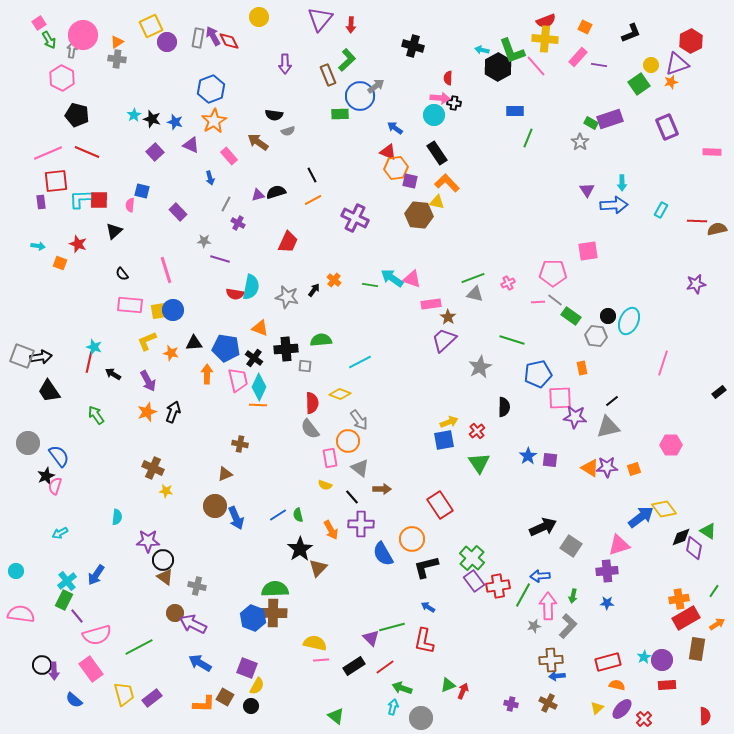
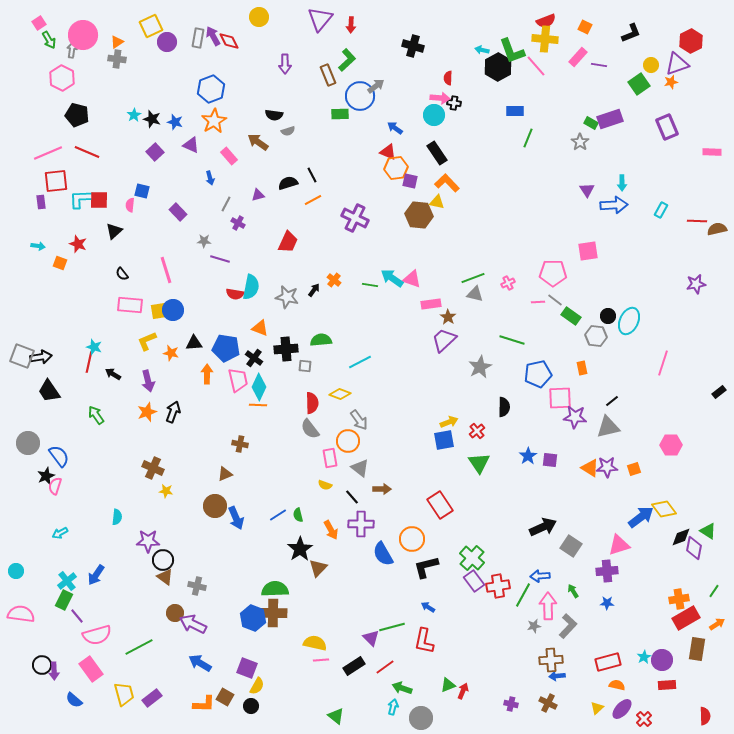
black semicircle at (276, 192): moved 12 px right, 9 px up
purple arrow at (148, 381): rotated 15 degrees clockwise
green arrow at (573, 596): moved 5 px up; rotated 136 degrees clockwise
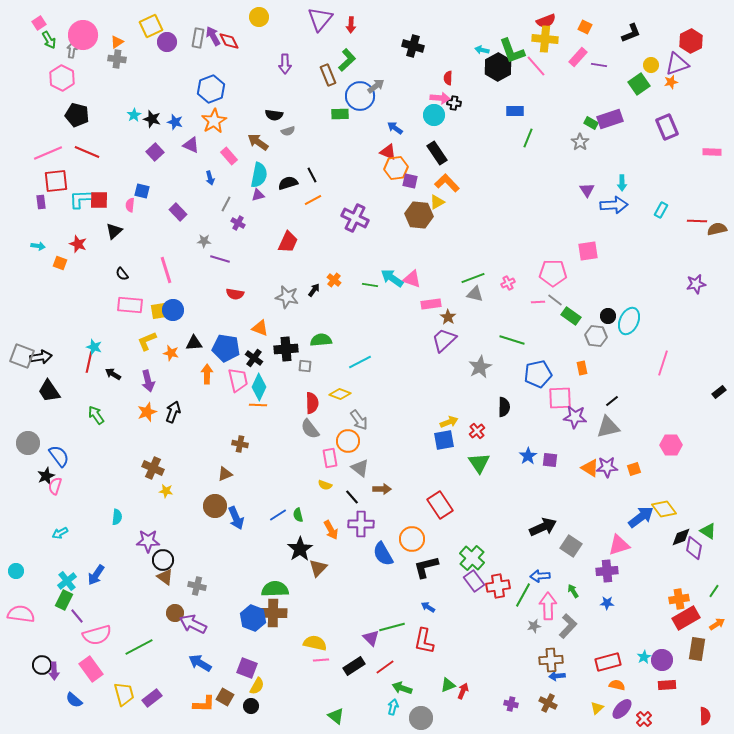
yellow triangle at (437, 202): rotated 42 degrees counterclockwise
cyan semicircle at (251, 287): moved 8 px right, 112 px up
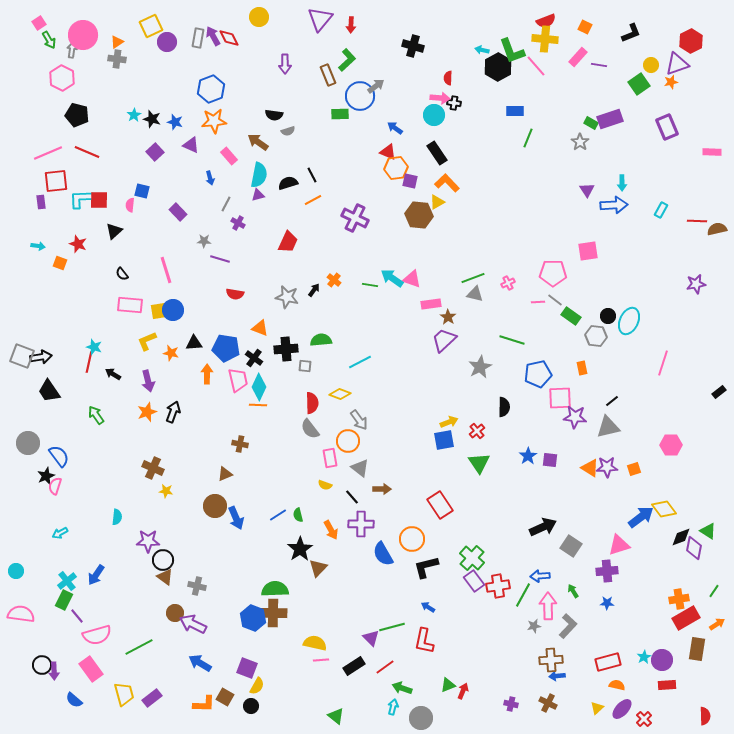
red diamond at (229, 41): moved 3 px up
orange star at (214, 121): rotated 25 degrees clockwise
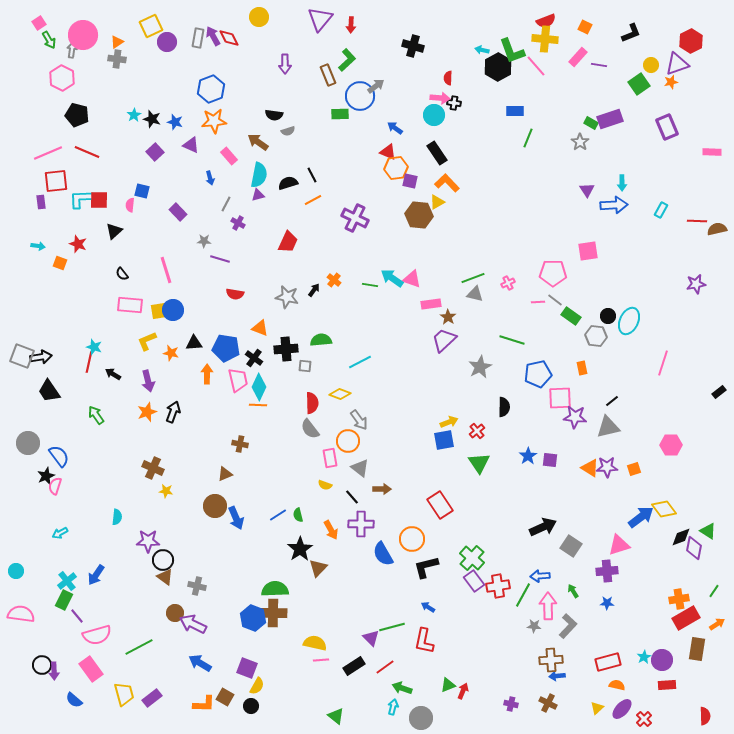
gray star at (534, 626): rotated 16 degrees clockwise
